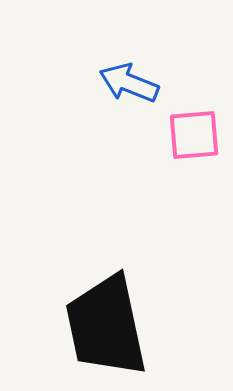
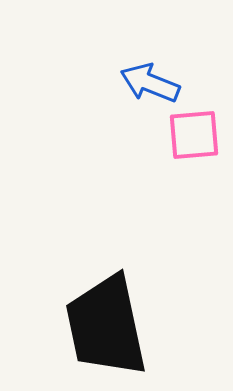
blue arrow: moved 21 px right
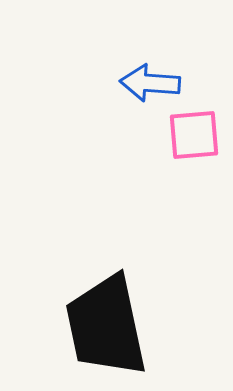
blue arrow: rotated 18 degrees counterclockwise
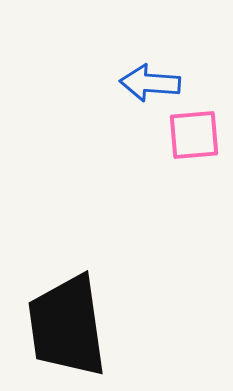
black trapezoid: moved 39 px left; rotated 4 degrees clockwise
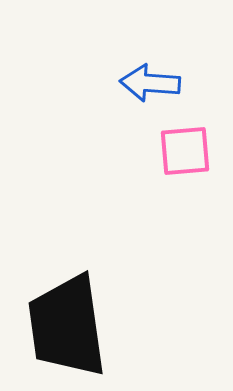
pink square: moved 9 px left, 16 px down
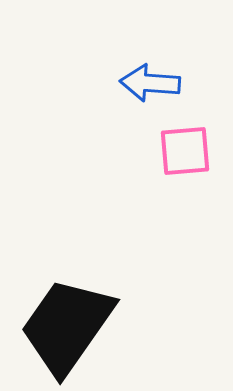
black trapezoid: rotated 43 degrees clockwise
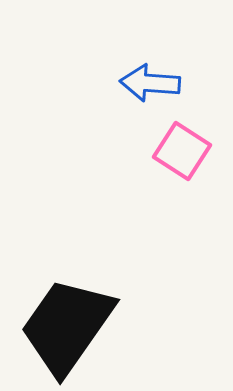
pink square: moved 3 px left; rotated 38 degrees clockwise
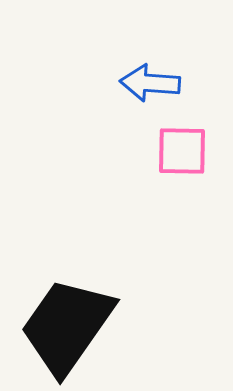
pink square: rotated 32 degrees counterclockwise
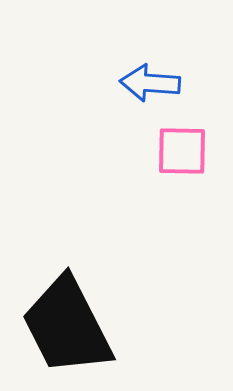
black trapezoid: rotated 62 degrees counterclockwise
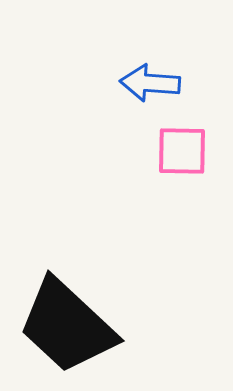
black trapezoid: rotated 20 degrees counterclockwise
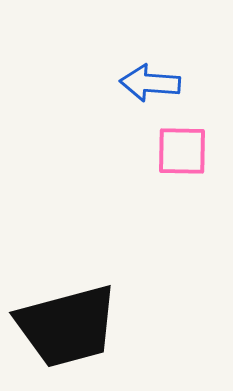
black trapezoid: rotated 58 degrees counterclockwise
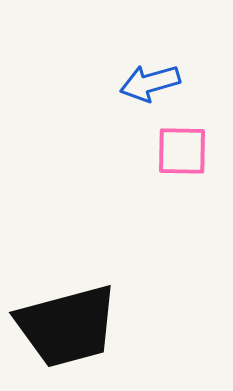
blue arrow: rotated 20 degrees counterclockwise
